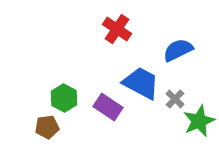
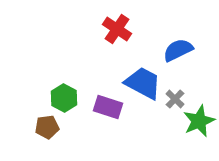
blue trapezoid: moved 2 px right
purple rectangle: rotated 16 degrees counterclockwise
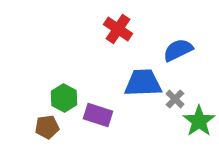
red cross: moved 1 px right
blue trapezoid: rotated 30 degrees counterclockwise
purple rectangle: moved 10 px left, 8 px down
green star: rotated 12 degrees counterclockwise
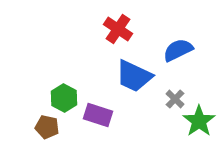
blue trapezoid: moved 9 px left, 7 px up; rotated 153 degrees counterclockwise
brown pentagon: rotated 20 degrees clockwise
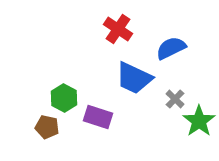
blue semicircle: moved 7 px left, 2 px up
blue trapezoid: moved 2 px down
purple rectangle: moved 2 px down
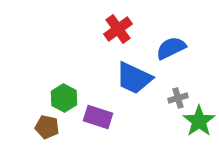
red cross: rotated 20 degrees clockwise
gray cross: moved 3 px right, 1 px up; rotated 30 degrees clockwise
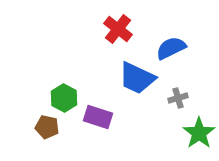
red cross: rotated 16 degrees counterclockwise
blue trapezoid: moved 3 px right
green star: moved 12 px down
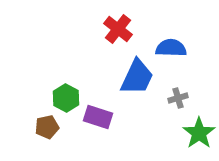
blue semicircle: rotated 28 degrees clockwise
blue trapezoid: moved 1 px up; rotated 90 degrees counterclockwise
green hexagon: moved 2 px right
brown pentagon: rotated 25 degrees counterclockwise
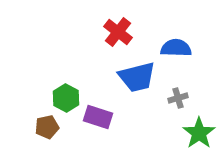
red cross: moved 3 px down
blue semicircle: moved 5 px right
blue trapezoid: rotated 51 degrees clockwise
